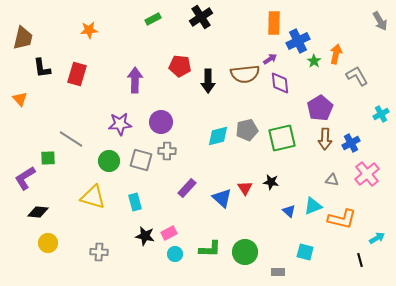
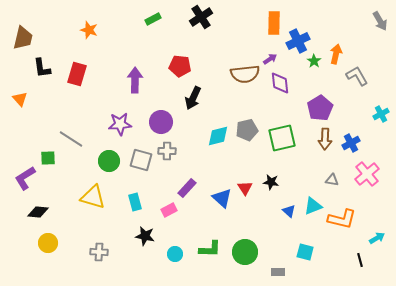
orange star at (89, 30): rotated 24 degrees clockwise
black arrow at (208, 81): moved 15 px left, 17 px down; rotated 25 degrees clockwise
pink rectangle at (169, 233): moved 23 px up
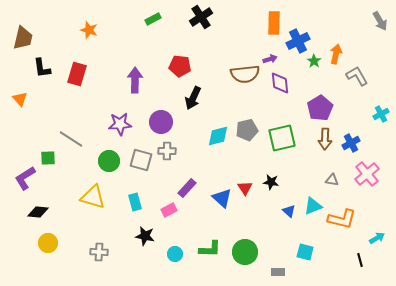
purple arrow at (270, 59): rotated 16 degrees clockwise
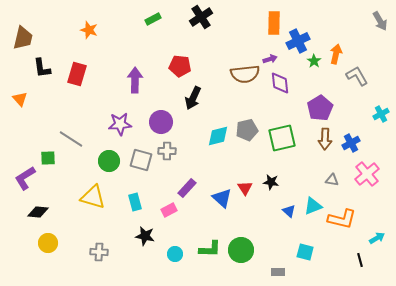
green circle at (245, 252): moved 4 px left, 2 px up
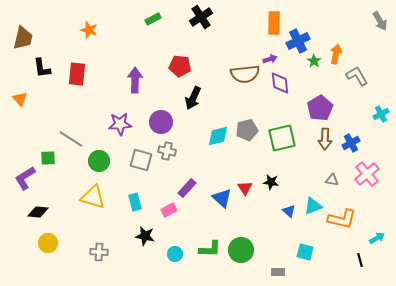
red rectangle at (77, 74): rotated 10 degrees counterclockwise
gray cross at (167, 151): rotated 12 degrees clockwise
green circle at (109, 161): moved 10 px left
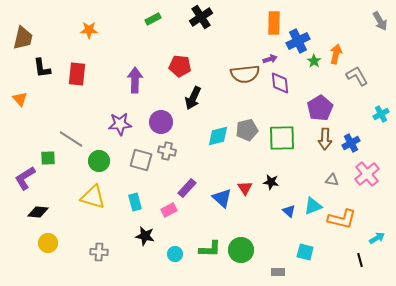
orange star at (89, 30): rotated 18 degrees counterclockwise
green square at (282, 138): rotated 12 degrees clockwise
